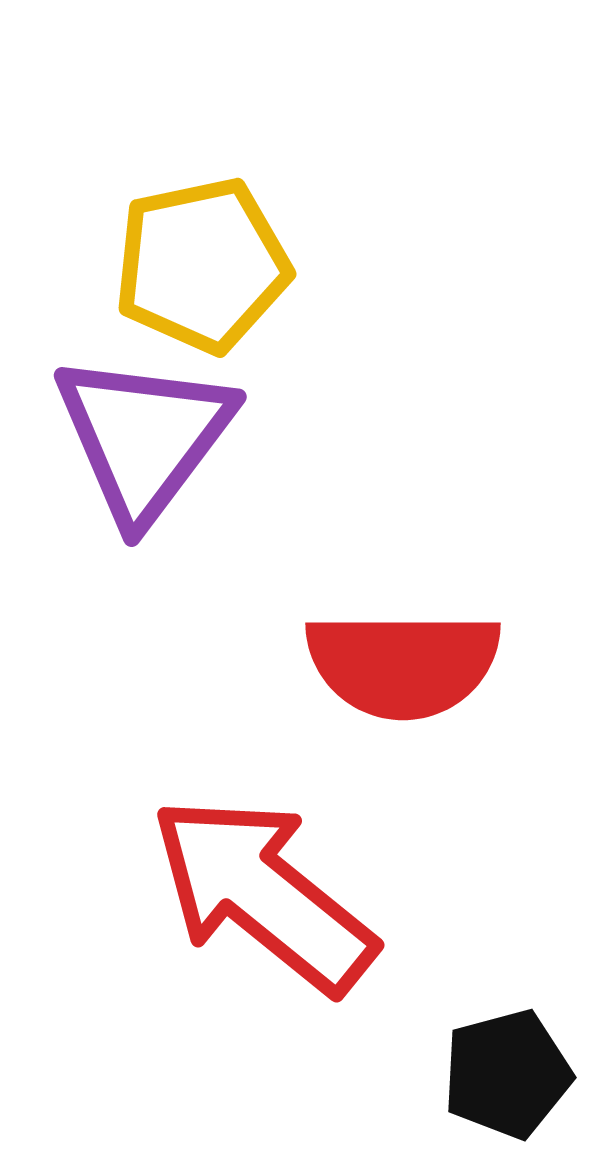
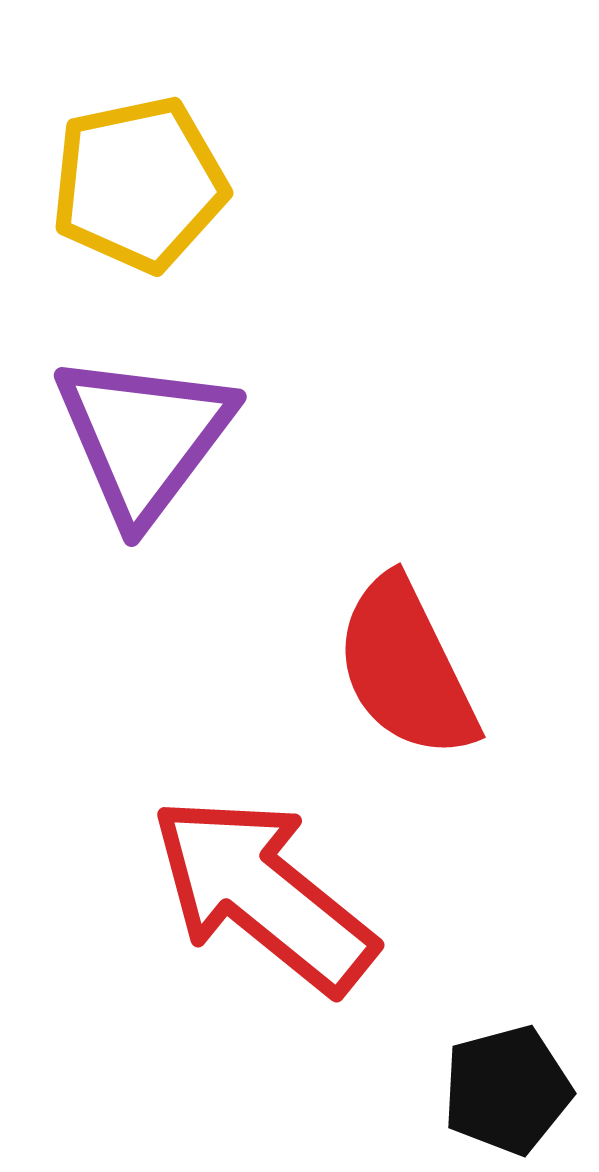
yellow pentagon: moved 63 px left, 81 px up
red semicircle: moved 3 px right, 4 px down; rotated 64 degrees clockwise
black pentagon: moved 16 px down
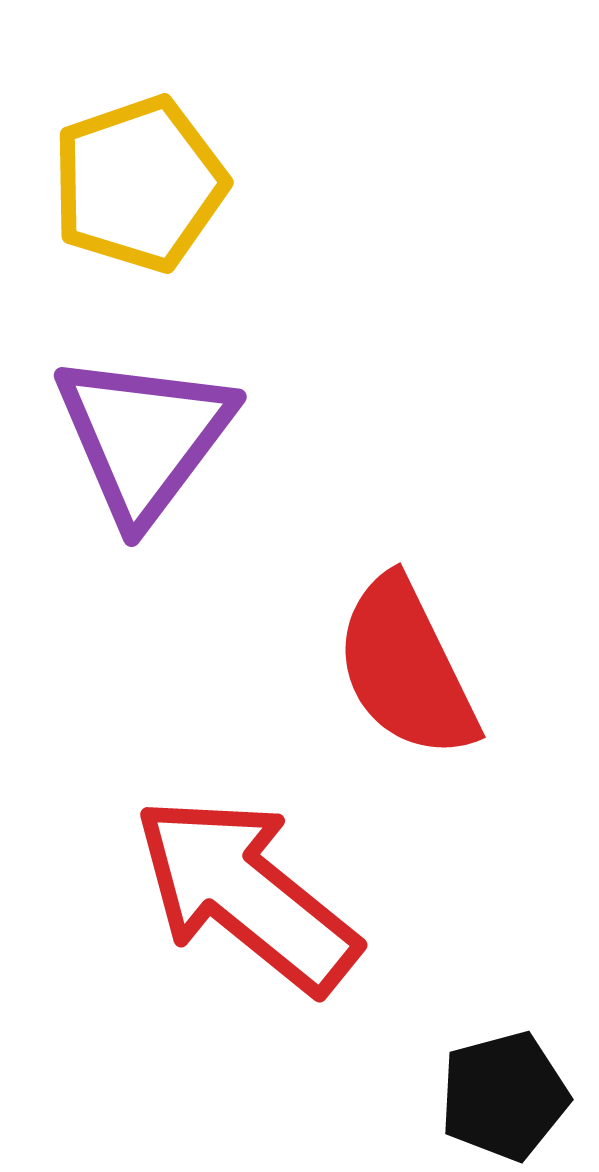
yellow pentagon: rotated 7 degrees counterclockwise
red arrow: moved 17 px left
black pentagon: moved 3 px left, 6 px down
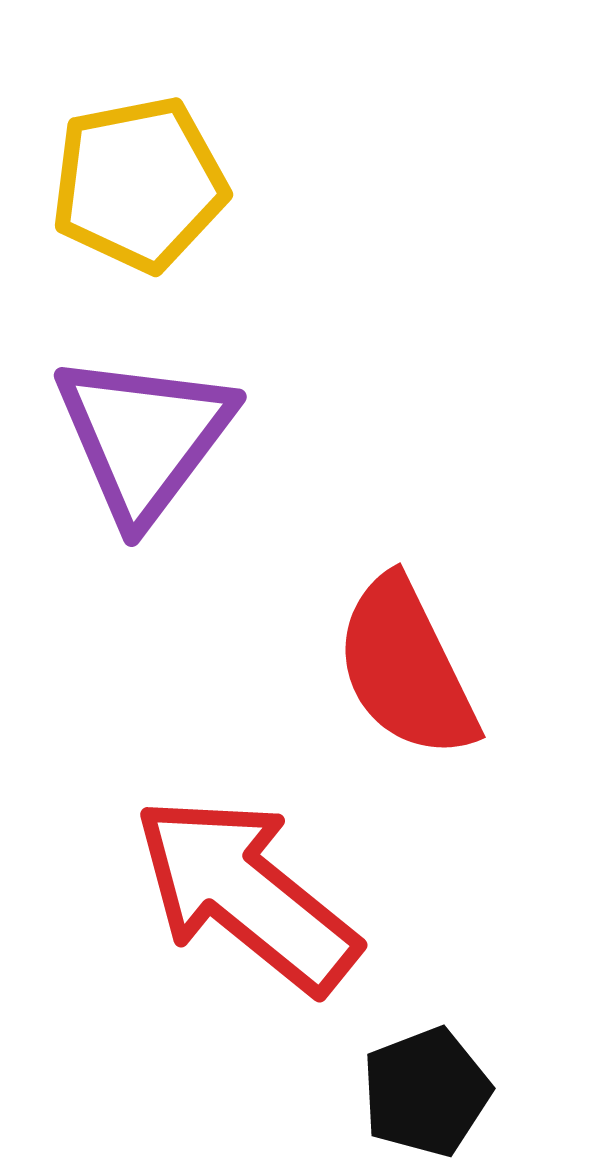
yellow pentagon: rotated 8 degrees clockwise
black pentagon: moved 78 px left, 4 px up; rotated 6 degrees counterclockwise
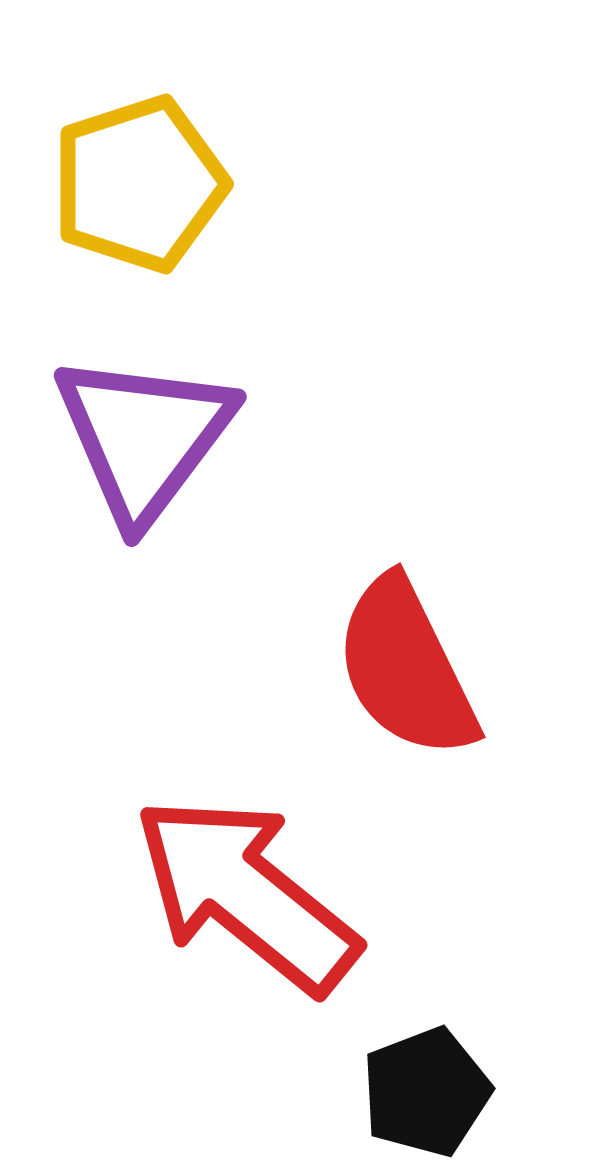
yellow pentagon: rotated 7 degrees counterclockwise
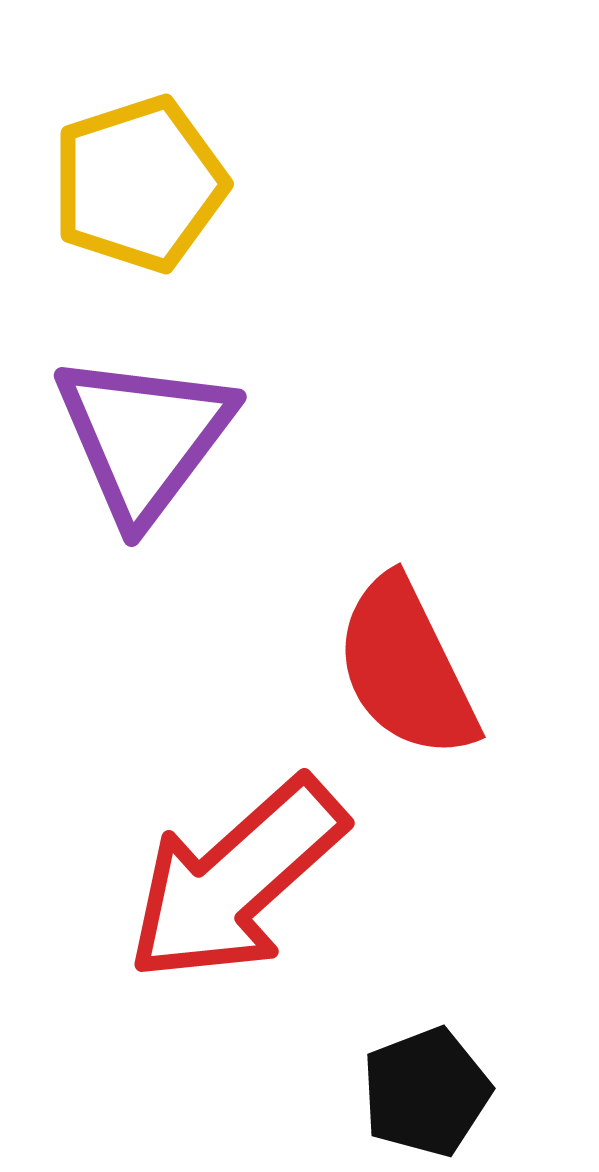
red arrow: moved 10 px left, 14 px up; rotated 81 degrees counterclockwise
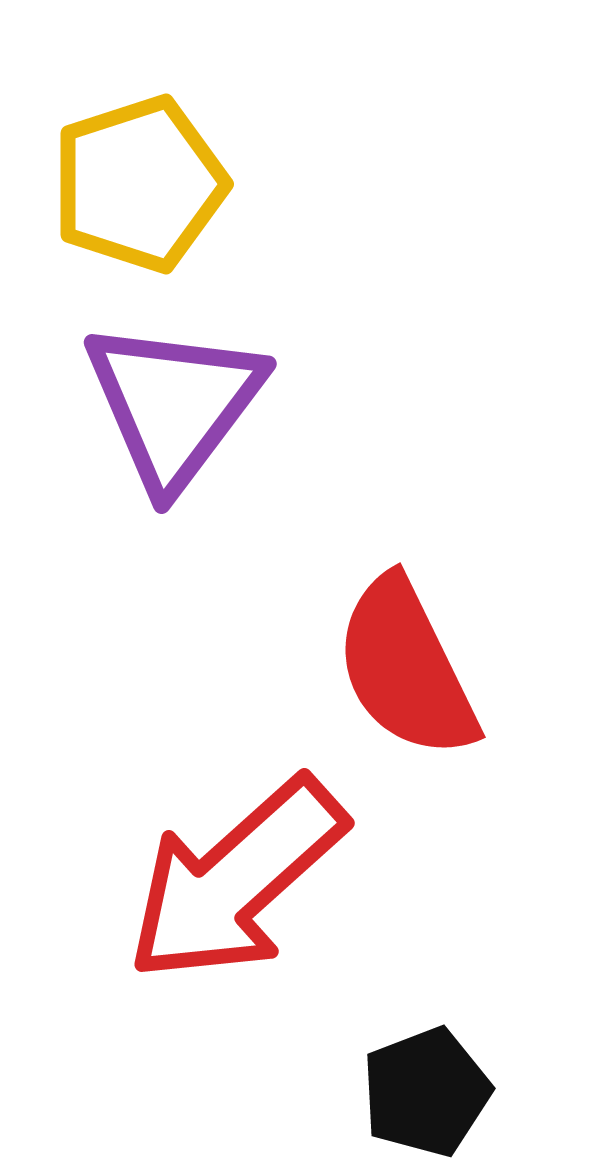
purple triangle: moved 30 px right, 33 px up
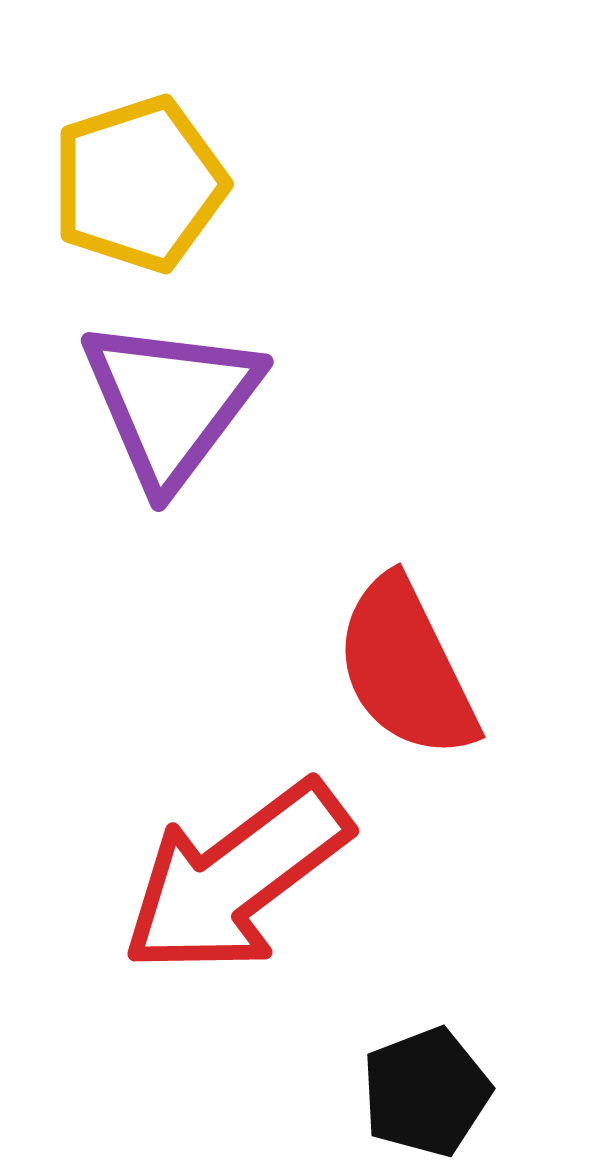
purple triangle: moved 3 px left, 2 px up
red arrow: moved 2 px up; rotated 5 degrees clockwise
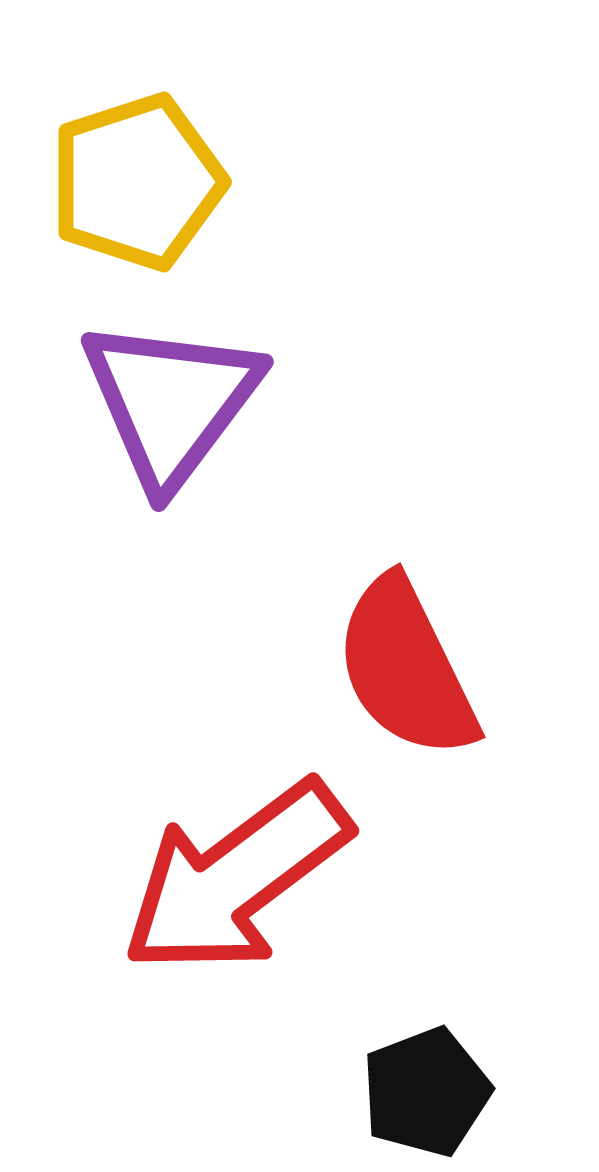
yellow pentagon: moved 2 px left, 2 px up
